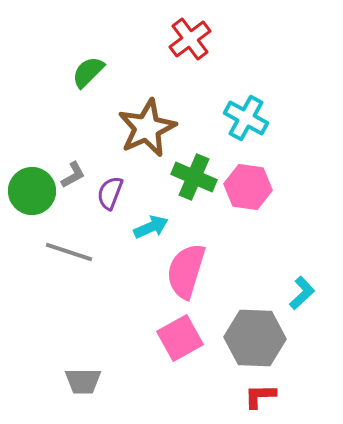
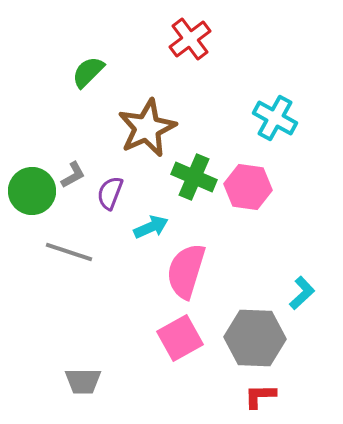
cyan cross: moved 29 px right
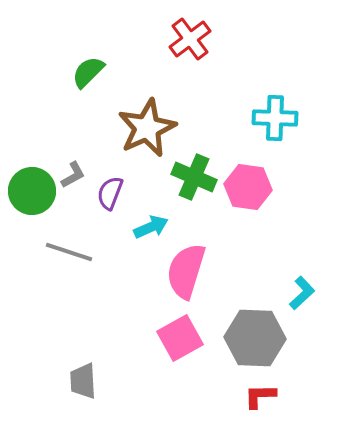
cyan cross: rotated 27 degrees counterclockwise
gray trapezoid: rotated 87 degrees clockwise
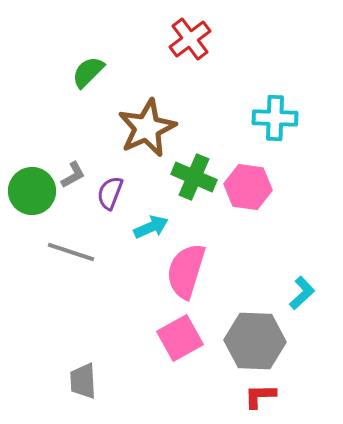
gray line: moved 2 px right
gray hexagon: moved 3 px down
